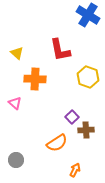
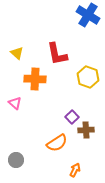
red L-shape: moved 3 px left, 4 px down
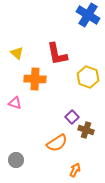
pink triangle: rotated 24 degrees counterclockwise
brown cross: rotated 21 degrees clockwise
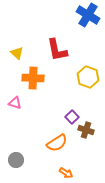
red L-shape: moved 4 px up
orange cross: moved 2 px left, 1 px up
orange arrow: moved 9 px left, 3 px down; rotated 96 degrees clockwise
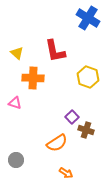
blue cross: moved 3 px down
red L-shape: moved 2 px left, 1 px down
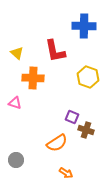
blue cross: moved 4 px left, 8 px down; rotated 30 degrees counterclockwise
purple square: rotated 24 degrees counterclockwise
